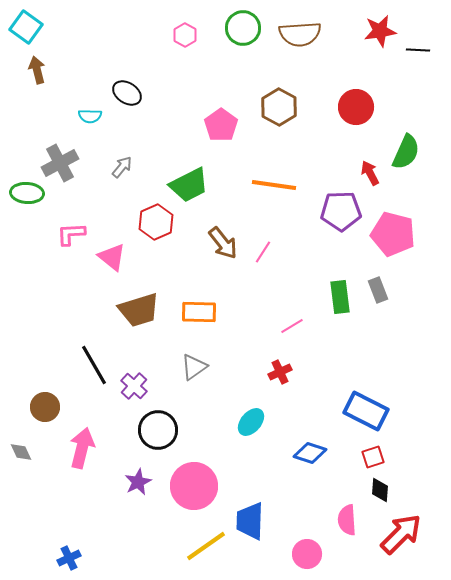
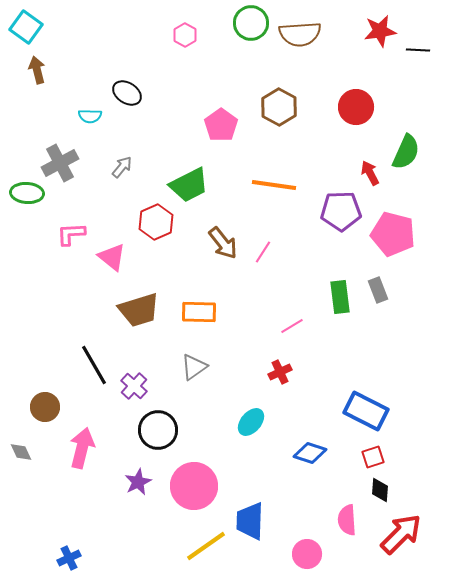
green circle at (243, 28): moved 8 px right, 5 px up
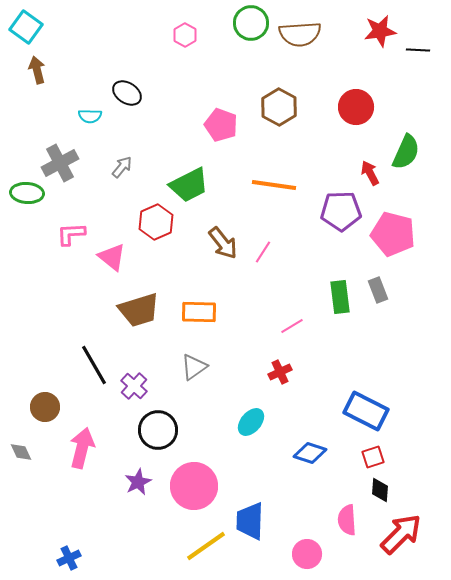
pink pentagon at (221, 125): rotated 16 degrees counterclockwise
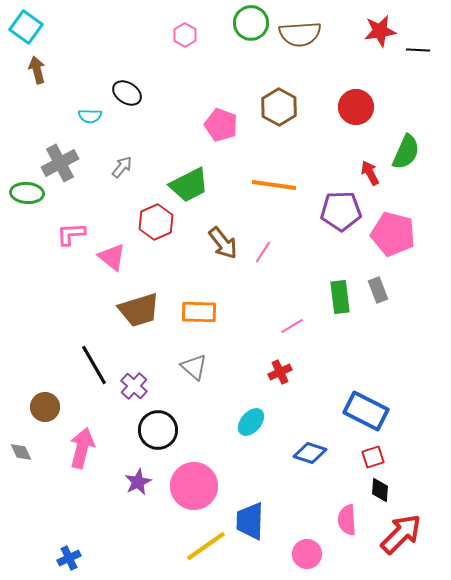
gray triangle at (194, 367): rotated 44 degrees counterclockwise
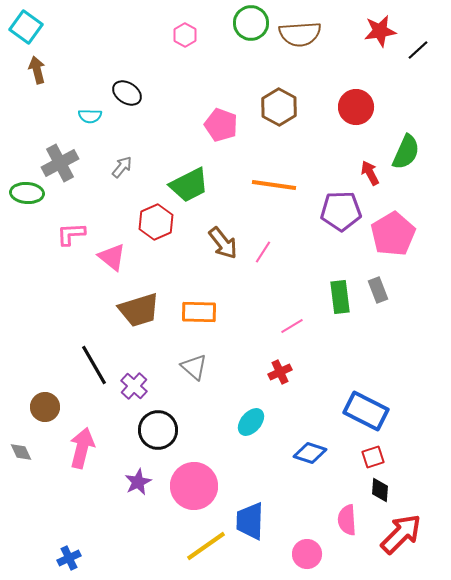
black line at (418, 50): rotated 45 degrees counterclockwise
pink pentagon at (393, 234): rotated 27 degrees clockwise
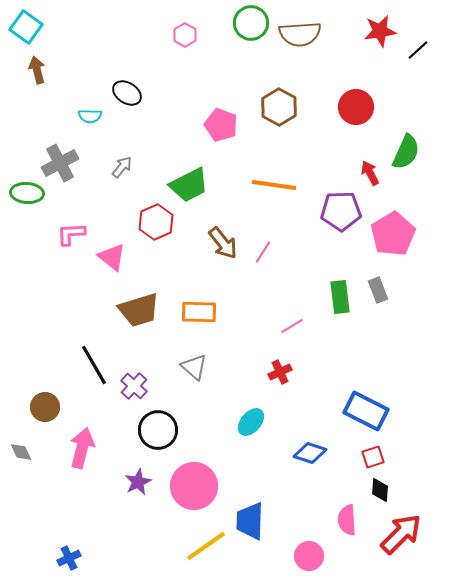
pink circle at (307, 554): moved 2 px right, 2 px down
